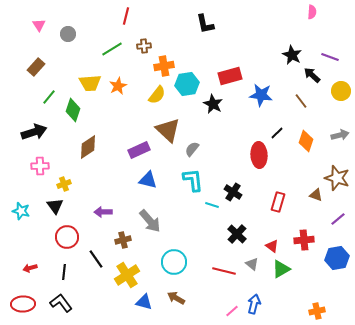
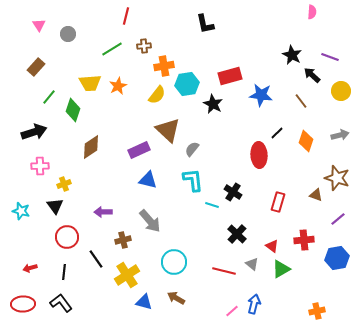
brown diamond at (88, 147): moved 3 px right
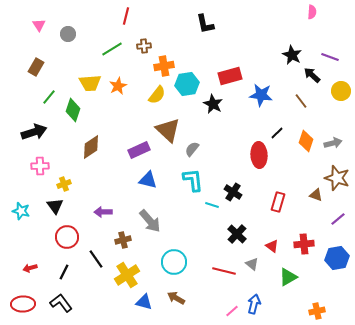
brown rectangle at (36, 67): rotated 12 degrees counterclockwise
gray arrow at (340, 135): moved 7 px left, 8 px down
red cross at (304, 240): moved 4 px down
green triangle at (281, 269): moved 7 px right, 8 px down
black line at (64, 272): rotated 21 degrees clockwise
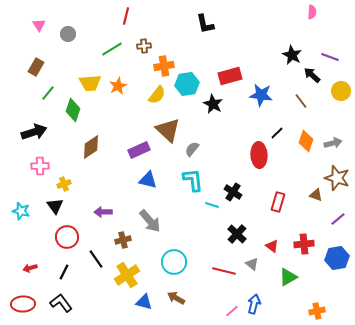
green line at (49, 97): moved 1 px left, 4 px up
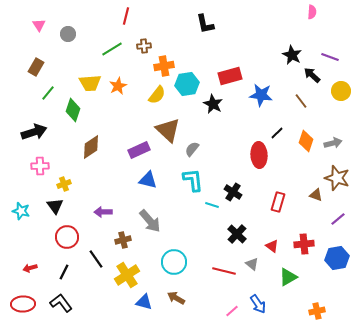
blue arrow at (254, 304): moved 4 px right; rotated 132 degrees clockwise
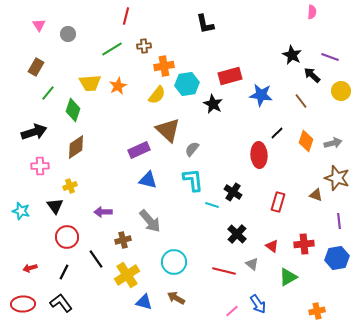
brown diamond at (91, 147): moved 15 px left
yellow cross at (64, 184): moved 6 px right, 2 px down
purple line at (338, 219): moved 1 px right, 2 px down; rotated 56 degrees counterclockwise
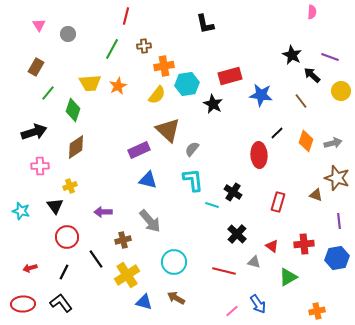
green line at (112, 49): rotated 30 degrees counterclockwise
gray triangle at (252, 264): moved 2 px right, 2 px up; rotated 24 degrees counterclockwise
